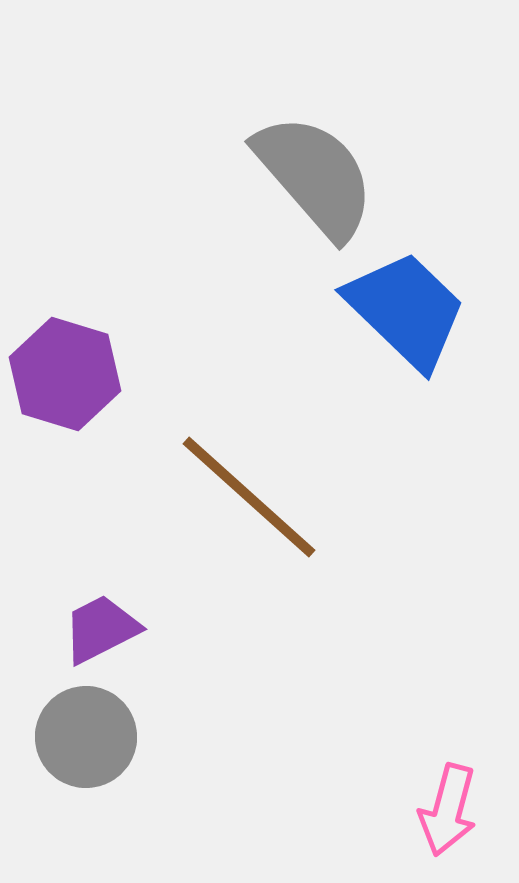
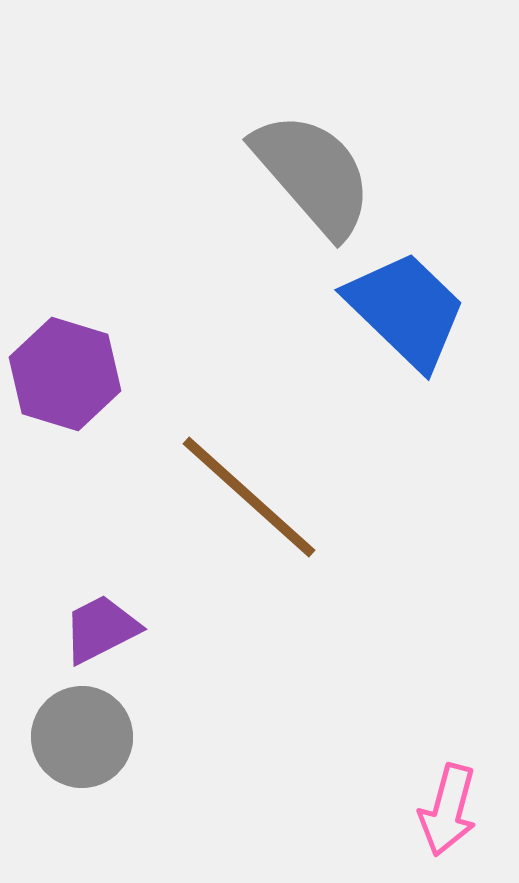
gray semicircle: moved 2 px left, 2 px up
gray circle: moved 4 px left
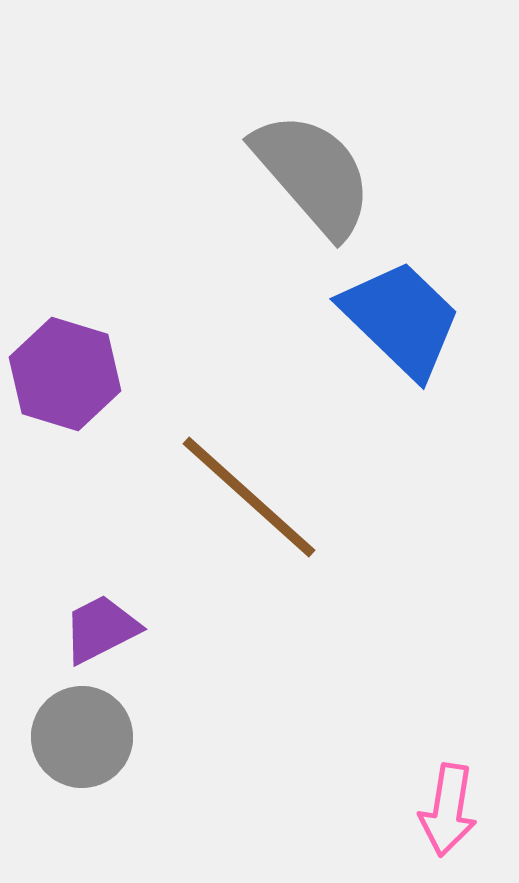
blue trapezoid: moved 5 px left, 9 px down
pink arrow: rotated 6 degrees counterclockwise
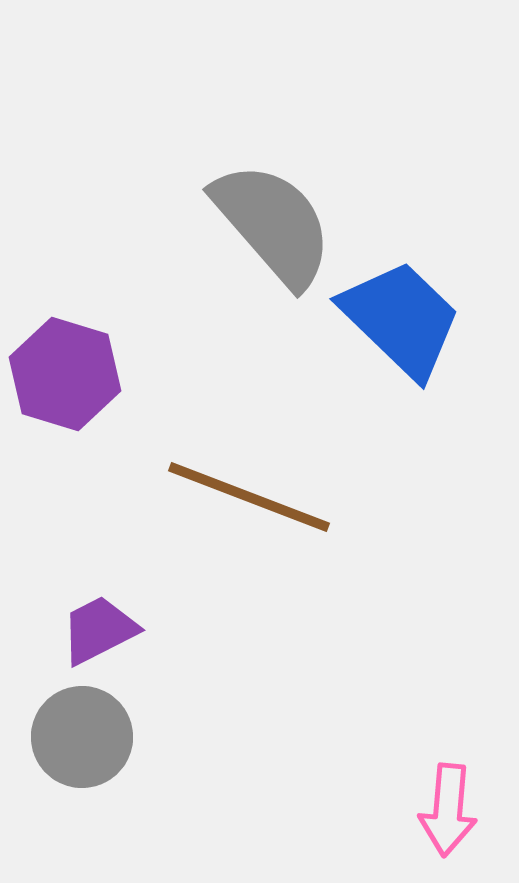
gray semicircle: moved 40 px left, 50 px down
brown line: rotated 21 degrees counterclockwise
purple trapezoid: moved 2 px left, 1 px down
pink arrow: rotated 4 degrees counterclockwise
